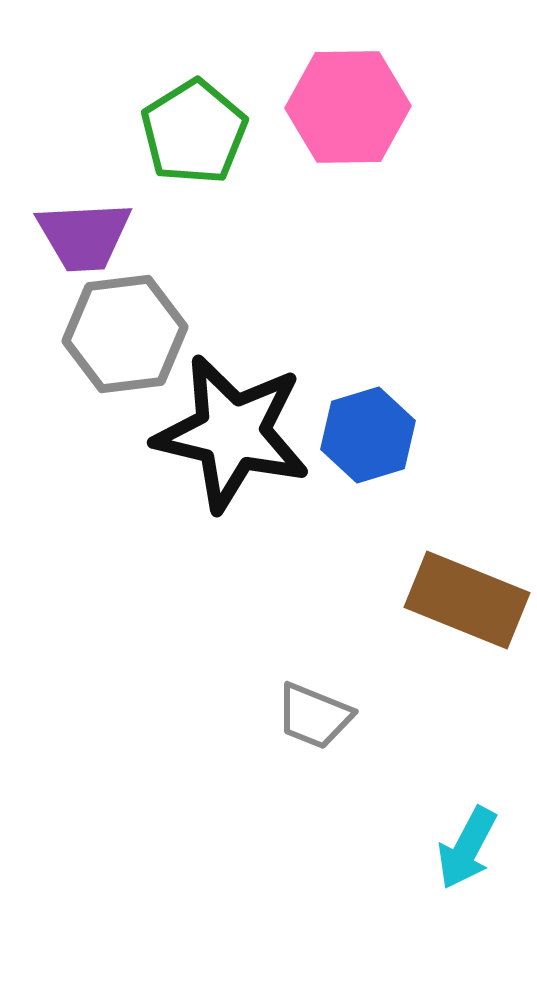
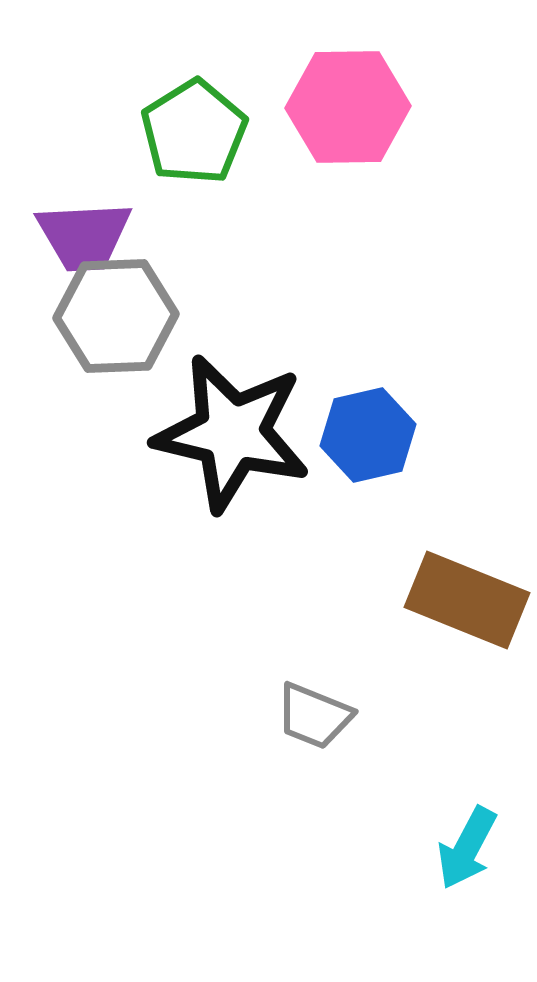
gray hexagon: moved 9 px left, 18 px up; rotated 5 degrees clockwise
blue hexagon: rotated 4 degrees clockwise
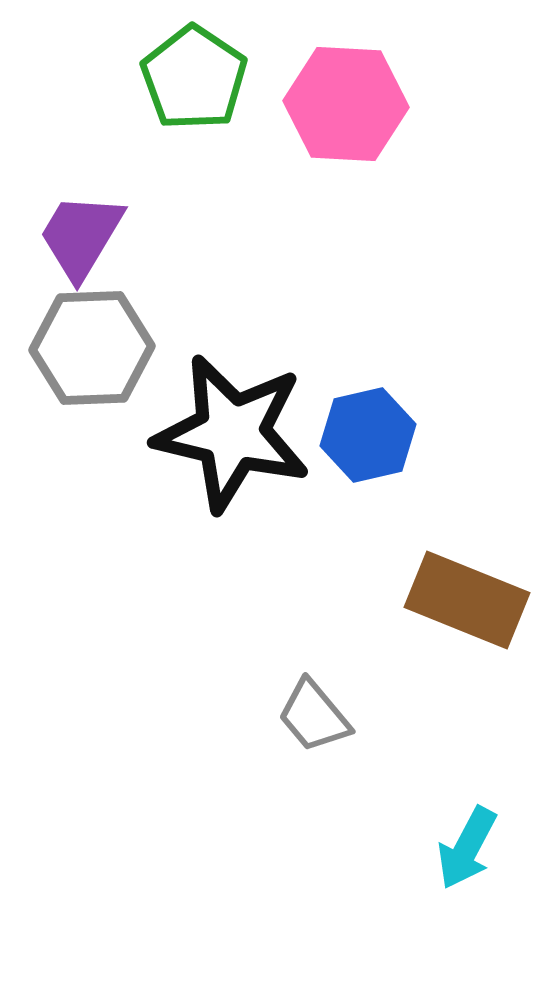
pink hexagon: moved 2 px left, 3 px up; rotated 4 degrees clockwise
green pentagon: moved 54 px up; rotated 6 degrees counterclockwise
purple trapezoid: moved 3 px left; rotated 124 degrees clockwise
gray hexagon: moved 24 px left, 32 px down
gray trapezoid: rotated 28 degrees clockwise
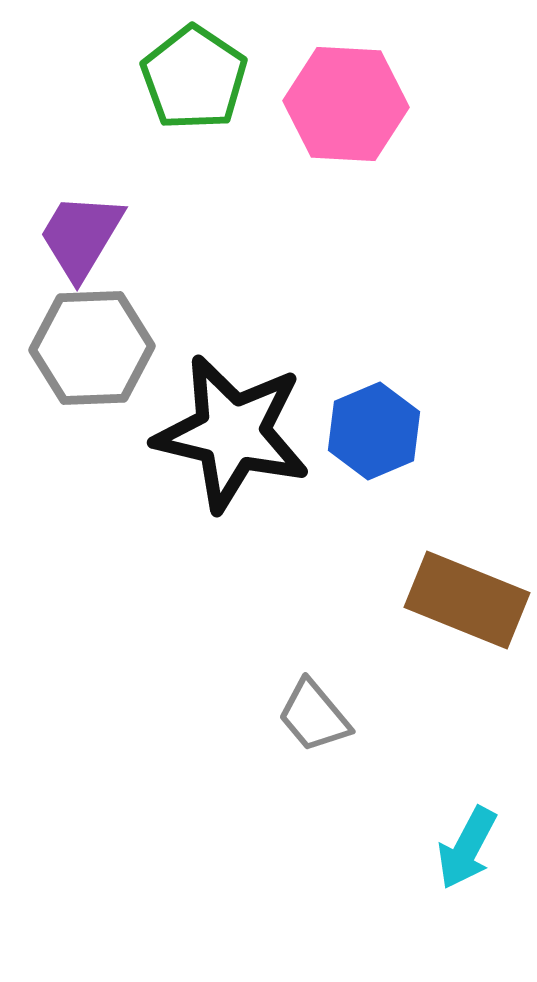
blue hexagon: moved 6 px right, 4 px up; rotated 10 degrees counterclockwise
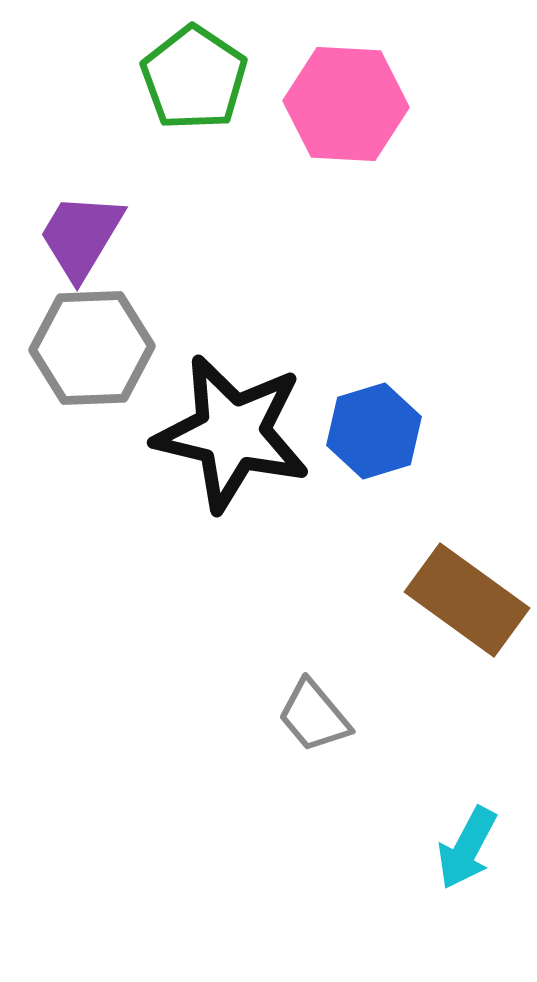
blue hexagon: rotated 6 degrees clockwise
brown rectangle: rotated 14 degrees clockwise
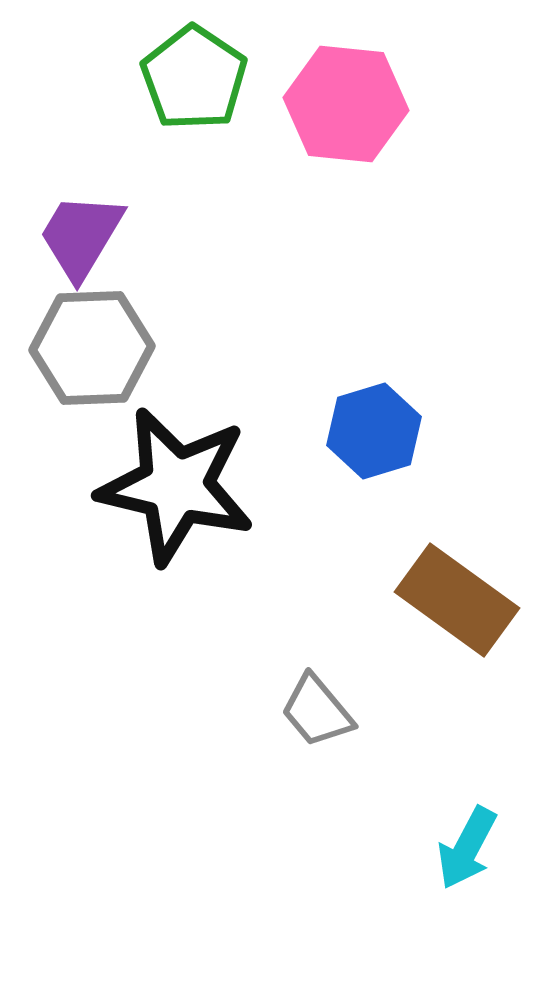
pink hexagon: rotated 3 degrees clockwise
black star: moved 56 px left, 53 px down
brown rectangle: moved 10 px left
gray trapezoid: moved 3 px right, 5 px up
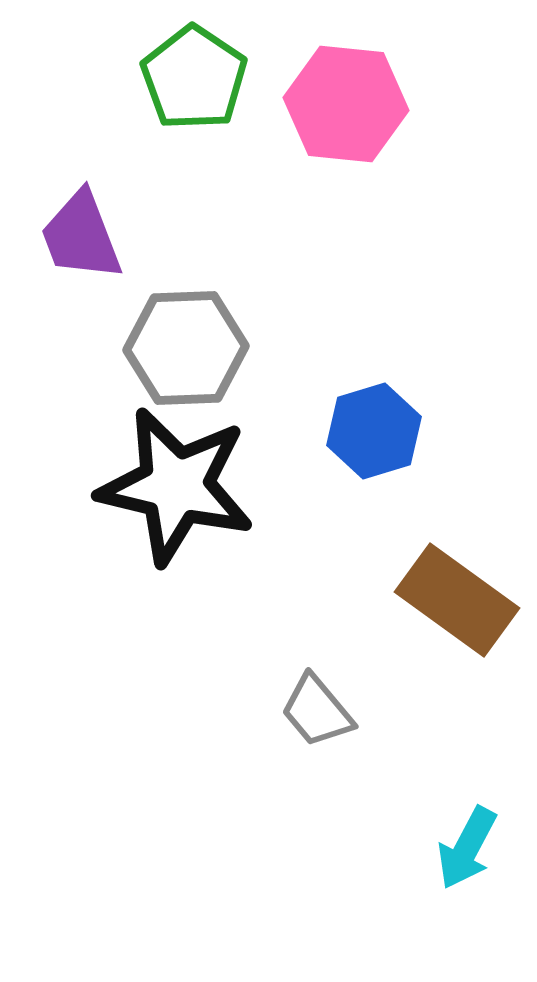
purple trapezoid: rotated 52 degrees counterclockwise
gray hexagon: moved 94 px right
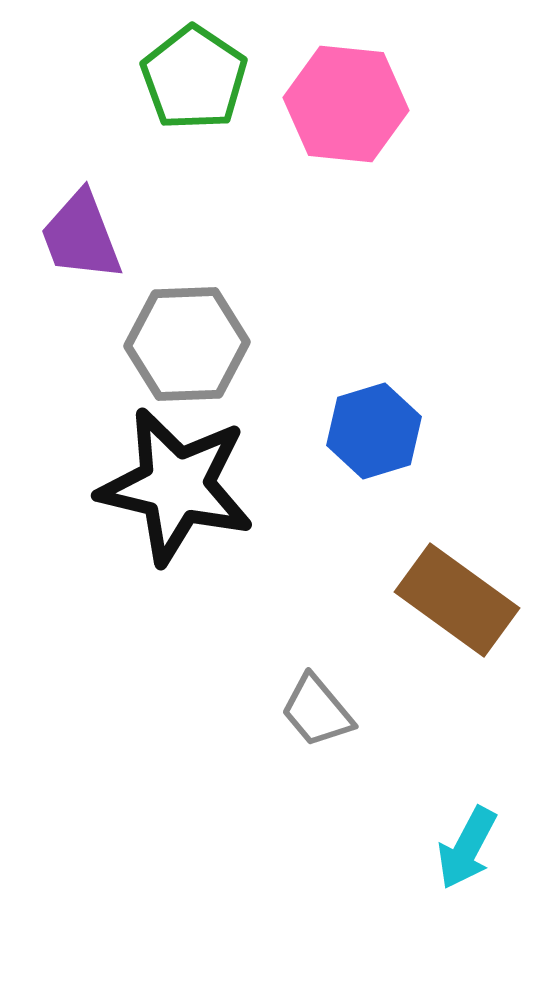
gray hexagon: moved 1 px right, 4 px up
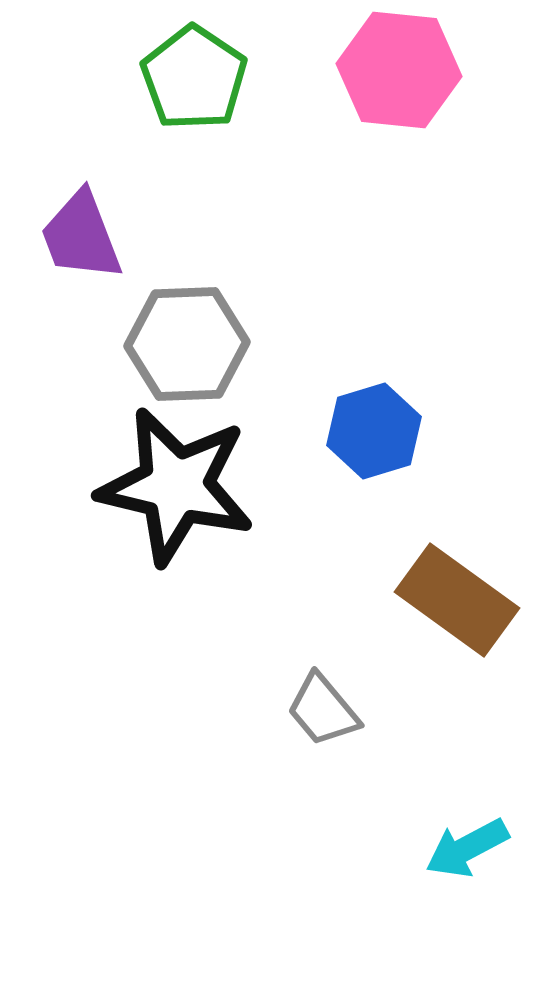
pink hexagon: moved 53 px right, 34 px up
gray trapezoid: moved 6 px right, 1 px up
cyan arrow: rotated 34 degrees clockwise
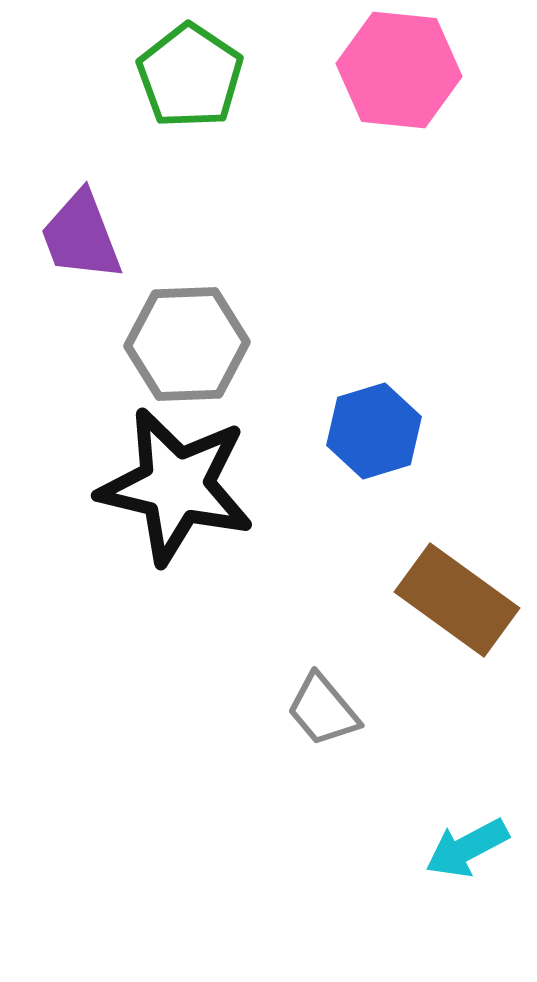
green pentagon: moved 4 px left, 2 px up
